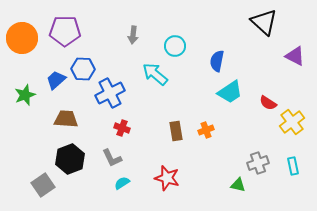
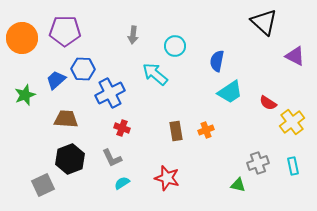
gray square: rotated 10 degrees clockwise
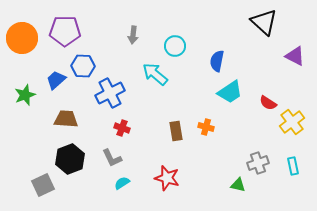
blue hexagon: moved 3 px up
orange cross: moved 3 px up; rotated 35 degrees clockwise
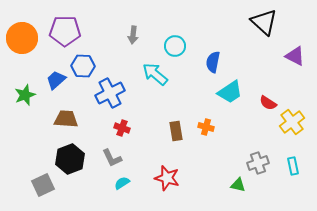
blue semicircle: moved 4 px left, 1 px down
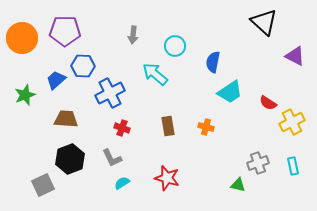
yellow cross: rotated 10 degrees clockwise
brown rectangle: moved 8 px left, 5 px up
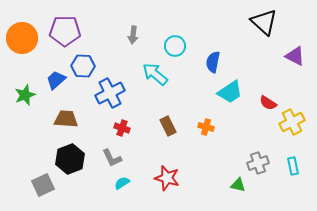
brown rectangle: rotated 18 degrees counterclockwise
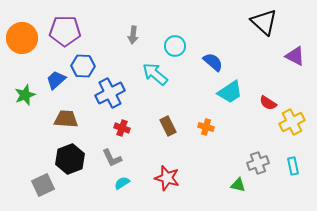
blue semicircle: rotated 120 degrees clockwise
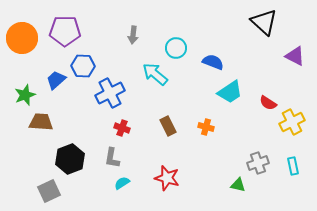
cyan circle: moved 1 px right, 2 px down
blue semicircle: rotated 20 degrees counterclockwise
brown trapezoid: moved 25 px left, 3 px down
gray L-shape: rotated 35 degrees clockwise
gray square: moved 6 px right, 6 px down
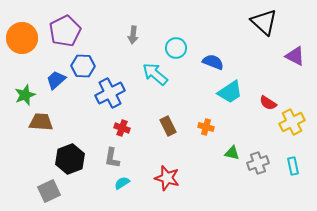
purple pentagon: rotated 28 degrees counterclockwise
green triangle: moved 6 px left, 32 px up
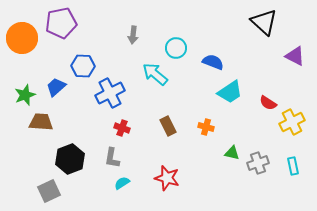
purple pentagon: moved 4 px left, 8 px up; rotated 16 degrees clockwise
blue trapezoid: moved 7 px down
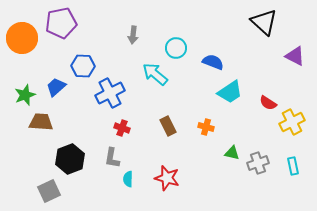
cyan semicircle: moved 6 px right, 4 px up; rotated 56 degrees counterclockwise
